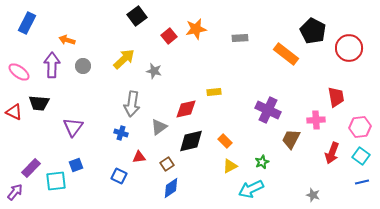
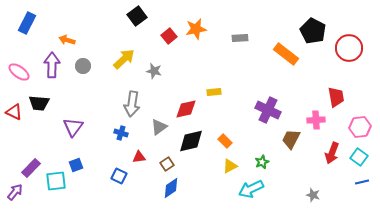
cyan square at (361, 156): moved 2 px left, 1 px down
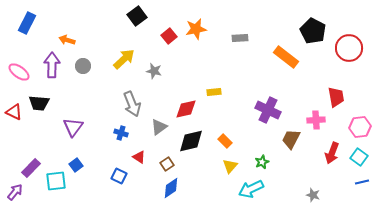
orange rectangle at (286, 54): moved 3 px down
gray arrow at (132, 104): rotated 30 degrees counterclockwise
red triangle at (139, 157): rotated 40 degrees clockwise
blue square at (76, 165): rotated 16 degrees counterclockwise
yellow triangle at (230, 166): rotated 21 degrees counterclockwise
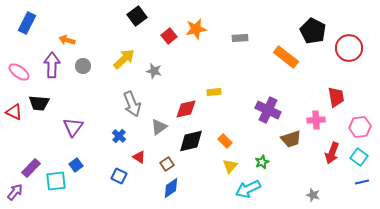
blue cross at (121, 133): moved 2 px left, 3 px down; rotated 24 degrees clockwise
brown trapezoid at (291, 139): rotated 135 degrees counterclockwise
cyan arrow at (251, 189): moved 3 px left
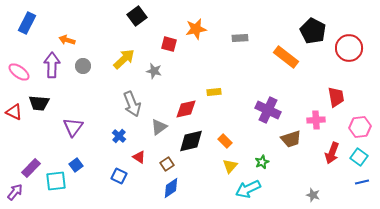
red square at (169, 36): moved 8 px down; rotated 35 degrees counterclockwise
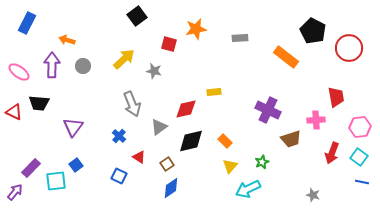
blue line at (362, 182): rotated 24 degrees clockwise
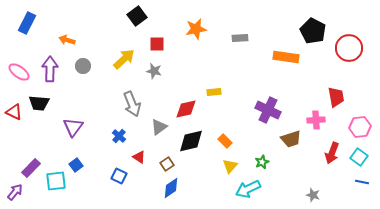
red square at (169, 44): moved 12 px left; rotated 14 degrees counterclockwise
orange rectangle at (286, 57): rotated 30 degrees counterclockwise
purple arrow at (52, 65): moved 2 px left, 4 px down
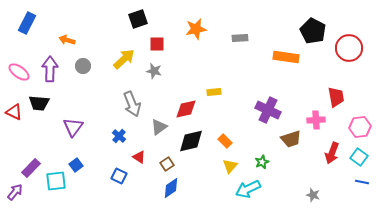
black square at (137, 16): moved 1 px right, 3 px down; rotated 18 degrees clockwise
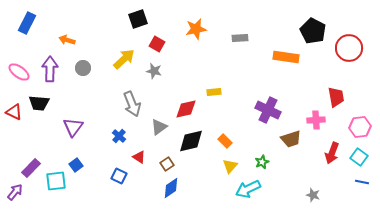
red square at (157, 44): rotated 28 degrees clockwise
gray circle at (83, 66): moved 2 px down
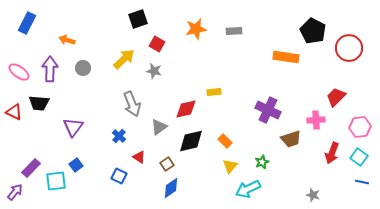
gray rectangle at (240, 38): moved 6 px left, 7 px up
red trapezoid at (336, 97): rotated 125 degrees counterclockwise
